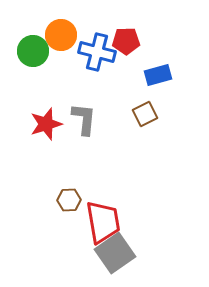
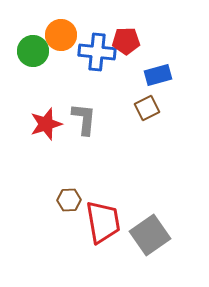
blue cross: rotated 9 degrees counterclockwise
brown square: moved 2 px right, 6 px up
gray square: moved 35 px right, 18 px up
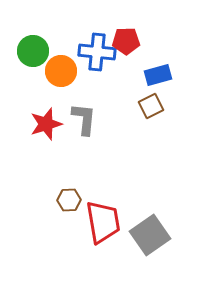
orange circle: moved 36 px down
brown square: moved 4 px right, 2 px up
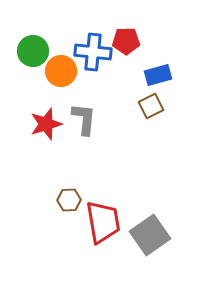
blue cross: moved 4 px left
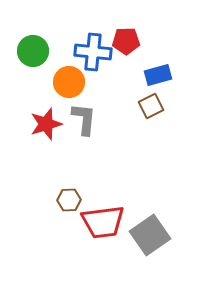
orange circle: moved 8 px right, 11 px down
red trapezoid: rotated 93 degrees clockwise
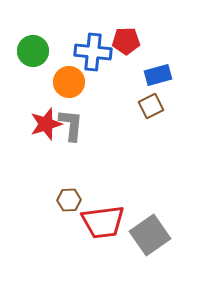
gray L-shape: moved 13 px left, 6 px down
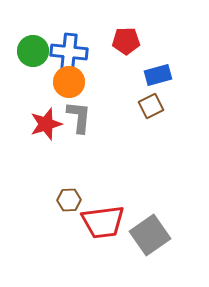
blue cross: moved 24 px left
gray L-shape: moved 8 px right, 8 px up
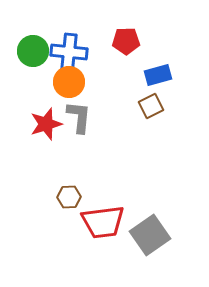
brown hexagon: moved 3 px up
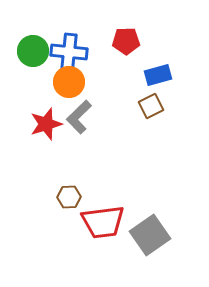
gray L-shape: rotated 140 degrees counterclockwise
